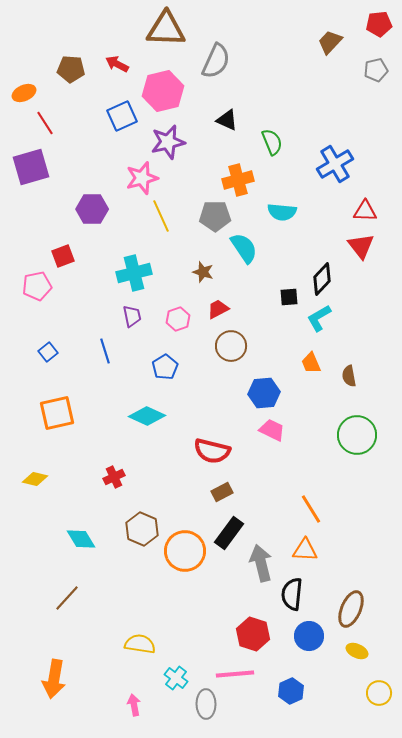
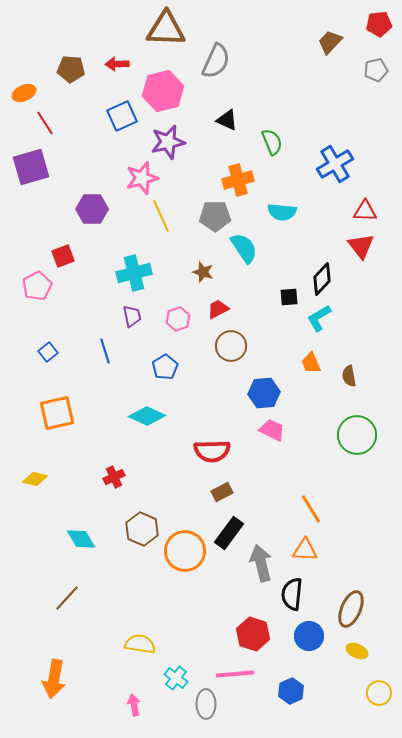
red arrow at (117, 64): rotated 30 degrees counterclockwise
pink pentagon at (37, 286): rotated 16 degrees counterclockwise
red semicircle at (212, 451): rotated 15 degrees counterclockwise
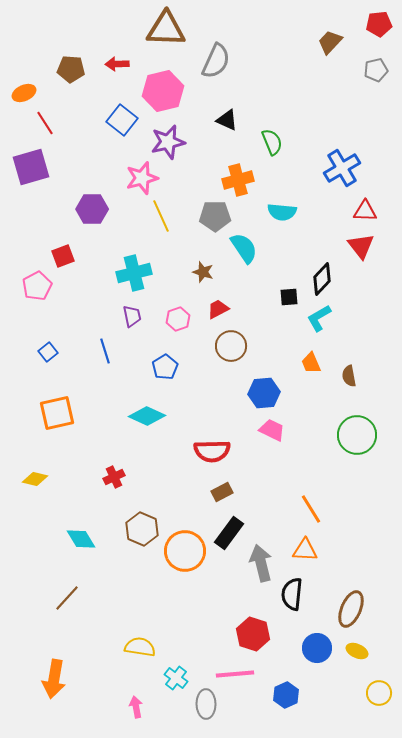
blue square at (122, 116): moved 4 px down; rotated 28 degrees counterclockwise
blue cross at (335, 164): moved 7 px right, 4 px down
blue circle at (309, 636): moved 8 px right, 12 px down
yellow semicircle at (140, 644): moved 3 px down
blue hexagon at (291, 691): moved 5 px left, 4 px down
pink arrow at (134, 705): moved 2 px right, 2 px down
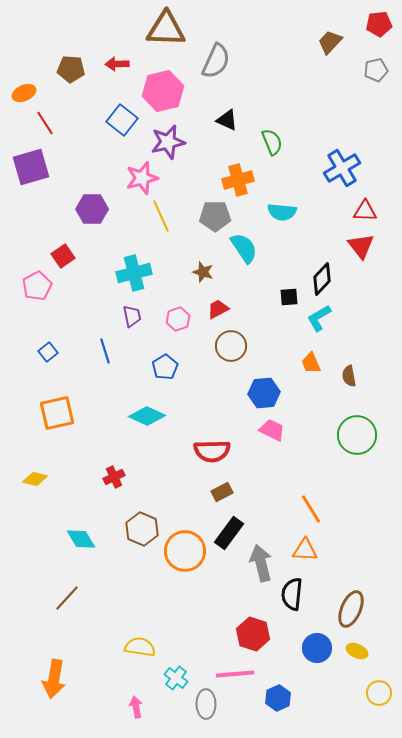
red square at (63, 256): rotated 15 degrees counterclockwise
blue hexagon at (286, 695): moved 8 px left, 3 px down
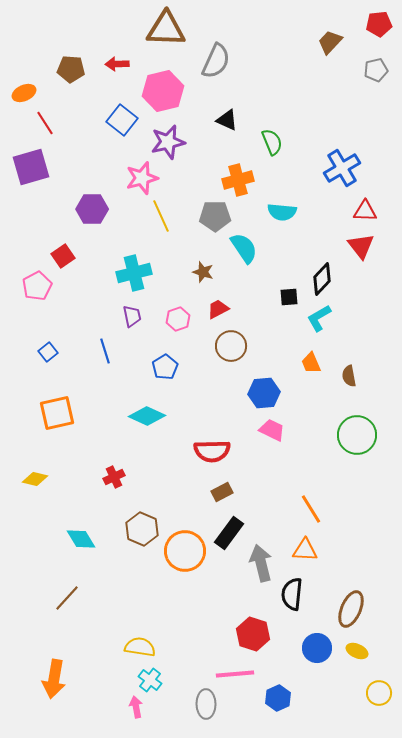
cyan cross at (176, 678): moved 26 px left, 2 px down
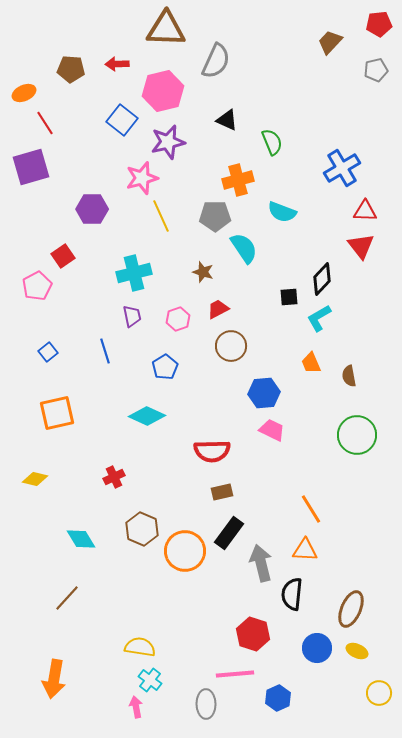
cyan semicircle at (282, 212): rotated 16 degrees clockwise
brown rectangle at (222, 492): rotated 15 degrees clockwise
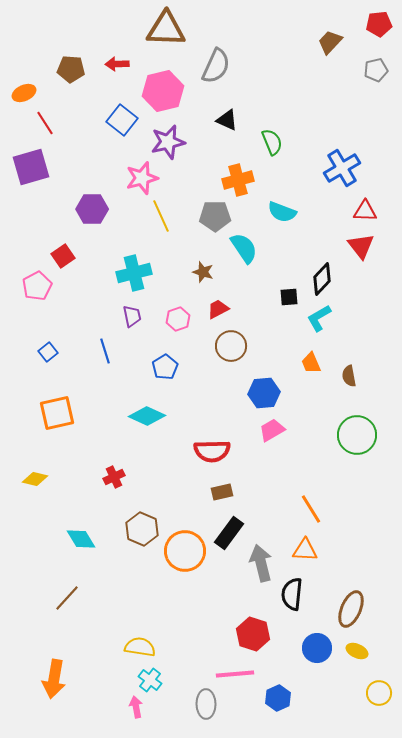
gray semicircle at (216, 61): moved 5 px down
pink trapezoid at (272, 430): rotated 56 degrees counterclockwise
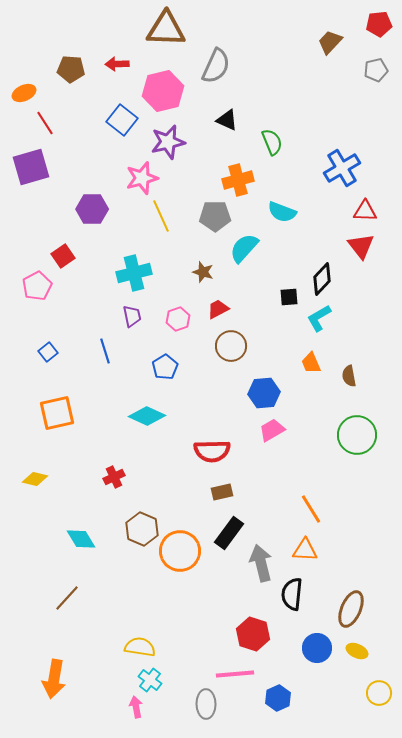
cyan semicircle at (244, 248): rotated 104 degrees counterclockwise
orange circle at (185, 551): moved 5 px left
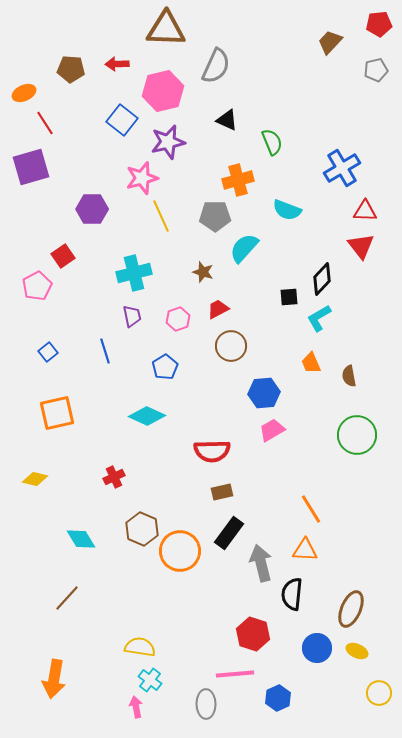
cyan semicircle at (282, 212): moved 5 px right, 2 px up
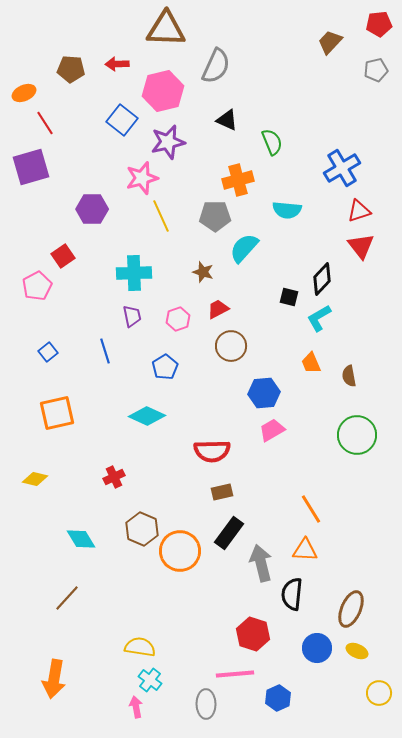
cyan semicircle at (287, 210): rotated 16 degrees counterclockwise
red triangle at (365, 211): moved 6 px left; rotated 20 degrees counterclockwise
cyan cross at (134, 273): rotated 12 degrees clockwise
black square at (289, 297): rotated 18 degrees clockwise
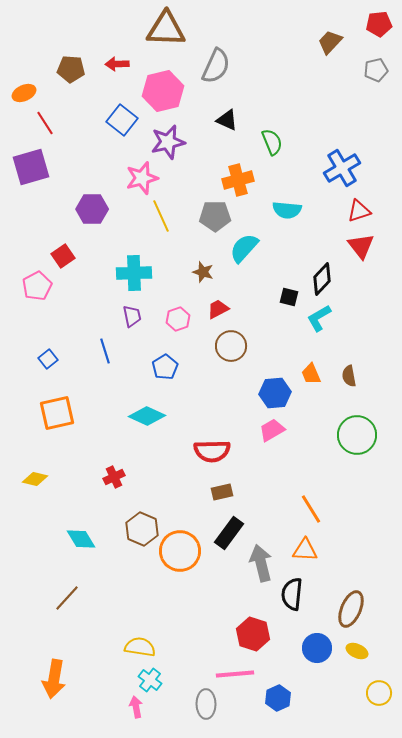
blue square at (48, 352): moved 7 px down
orange trapezoid at (311, 363): moved 11 px down
blue hexagon at (264, 393): moved 11 px right
